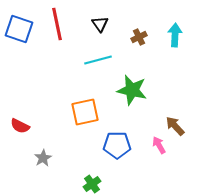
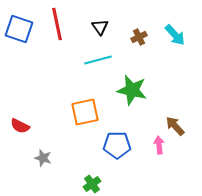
black triangle: moved 3 px down
cyan arrow: rotated 135 degrees clockwise
pink arrow: rotated 24 degrees clockwise
gray star: rotated 24 degrees counterclockwise
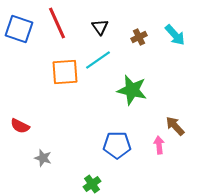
red line: moved 1 px up; rotated 12 degrees counterclockwise
cyan line: rotated 20 degrees counterclockwise
orange square: moved 20 px left, 40 px up; rotated 8 degrees clockwise
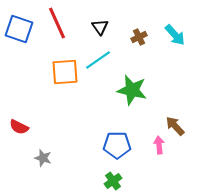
red semicircle: moved 1 px left, 1 px down
green cross: moved 21 px right, 3 px up
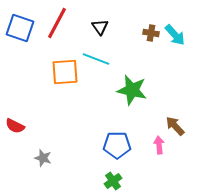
red line: rotated 52 degrees clockwise
blue square: moved 1 px right, 1 px up
brown cross: moved 12 px right, 4 px up; rotated 35 degrees clockwise
cyan line: moved 2 px left, 1 px up; rotated 56 degrees clockwise
red semicircle: moved 4 px left, 1 px up
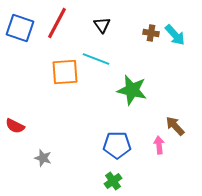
black triangle: moved 2 px right, 2 px up
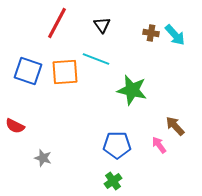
blue square: moved 8 px right, 43 px down
pink arrow: rotated 30 degrees counterclockwise
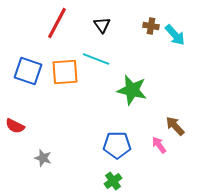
brown cross: moved 7 px up
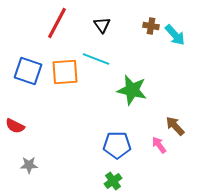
gray star: moved 14 px left, 7 px down; rotated 18 degrees counterclockwise
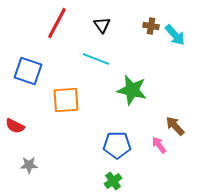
orange square: moved 1 px right, 28 px down
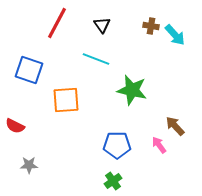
blue square: moved 1 px right, 1 px up
